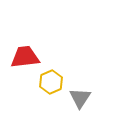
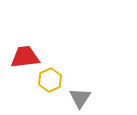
yellow hexagon: moved 1 px left, 2 px up
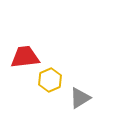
gray triangle: rotated 25 degrees clockwise
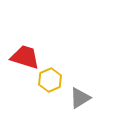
red trapezoid: rotated 24 degrees clockwise
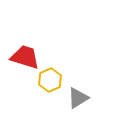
gray triangle: moved 2 px left
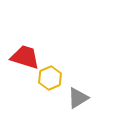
yellow hexagon: moved 2 px up
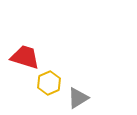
yellow hexagon: moved 1 px left, 5 px down
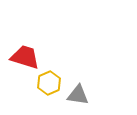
gray triangle: moved 3 px up; rotated 40 degrees clockwise
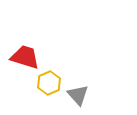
gray triangle: rotated 40 degrees clockwise
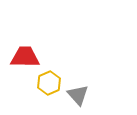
red trapezoid: rotated 16 degrees counterclockwise
